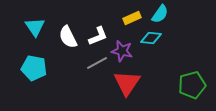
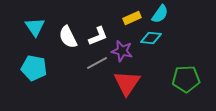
green pentagon: moved 6 px left, 6 px up; rotated 12 degrees clockwise
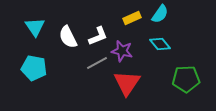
cyan diamond: moved 9 px right, 6 px down; rotated 45 degrees clockwise
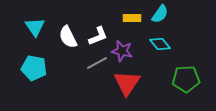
yellow rectangle: rotated 24 degrees clockwise
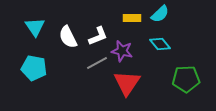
cyan semicircle: rotated 12 degrees clockwise
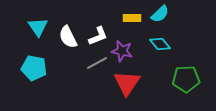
cyan triangle: moved 3 px right
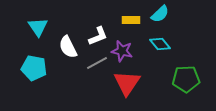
yellow rectangle: moved 1 px left, 2 px down
white semicircle: moved 10 px down
